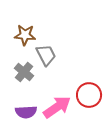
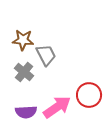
brown star: moved 2 px left, 5 px down
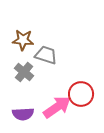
gray trapezoid: rotated 45 degrees counterclockwise
red circle: moved 8 px left, 1 px up
purple semicircle: moved 3 px left, 2 px down
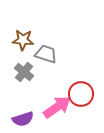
gray trapezoid: moved 1 px up
purple semicircle: moved 5 px down; rotated 15 degrees counterclockwise
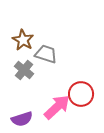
brown star: rotated 25 degrees clockwise
gray cross: moved 2 px up
pink arrow: rotated 8 degrees counterclockwise
purple semicircle: moved 1 px left
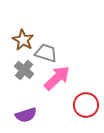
gray trapezoid: moved 1 px up
red circle: moved 5 px right, 11 px down
pink arrow: moved 29 px up
purple semicircle: moved 4 px right, 4 px up
